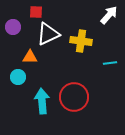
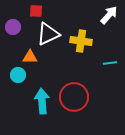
red square: moved 1 px up
cyan circle: moved 2 px up
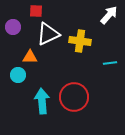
yellow cross: moved 1 px left
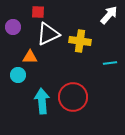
red square: moved 2 px right, 1 px down
red circle: moved 1 px left
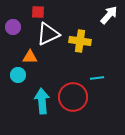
cyan line: moved 13 px left, 15 px down
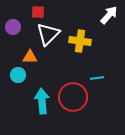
white triangle: rotated 20 degrees counterclockwise
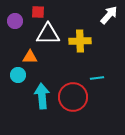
purple circle: moved 2 px right, 6 px up
white triangle: rotated 45 degrees clockwise
yellow cross: rotated 10 degrees counterclockwise
cyan arrow: moved 5 px up
